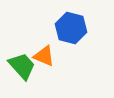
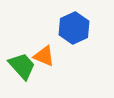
blue hexagon: moved 3 px right; rotated 20 degrees clockwise
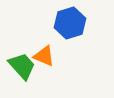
blue hexagon: moved 4 px left, 5 px up; rotated 8 degrees clockwise
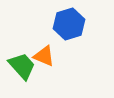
blue hexagon: moved 1 px left, 1 px down
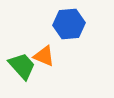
blue hexagon: rotated 12 degrees clockwise
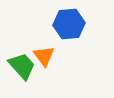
orange triangle: rotated 30 degrees clockwise
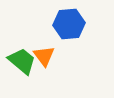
green trapezoid: moved 5 px up; rotated 8 degrees counterclockwise
